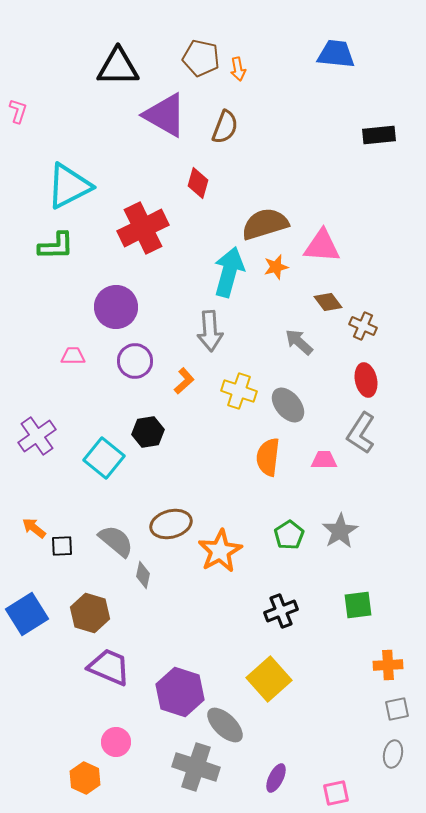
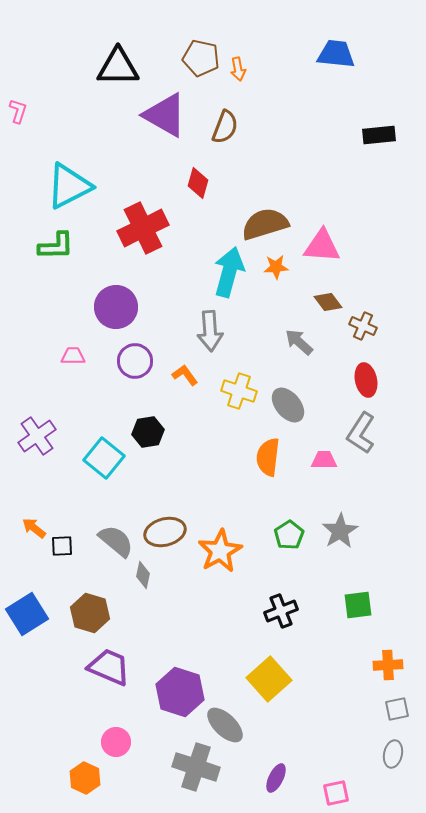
orange star at (276, 267): rotated 10 degrees clockwise
orange L-shape at (184, 381): moved 1 px right, 6 px up; rotated 84 degrees counterclockwise
brown ellipse at (171, 524): moved 6 px left, 8 px down
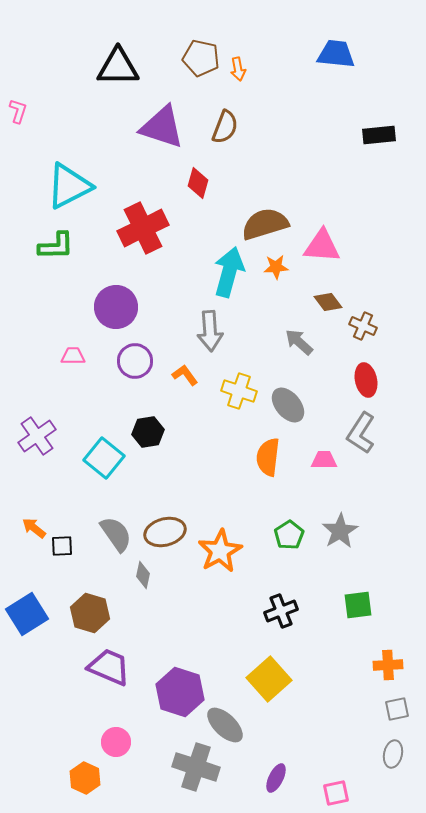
purple triangle at (165, 115): moved 3 px left, 12 px down; rotated 12 degrees counterclockwise
gray semicircle at (116, 541): moved 7 px up; rotated 15 degrees clockwise
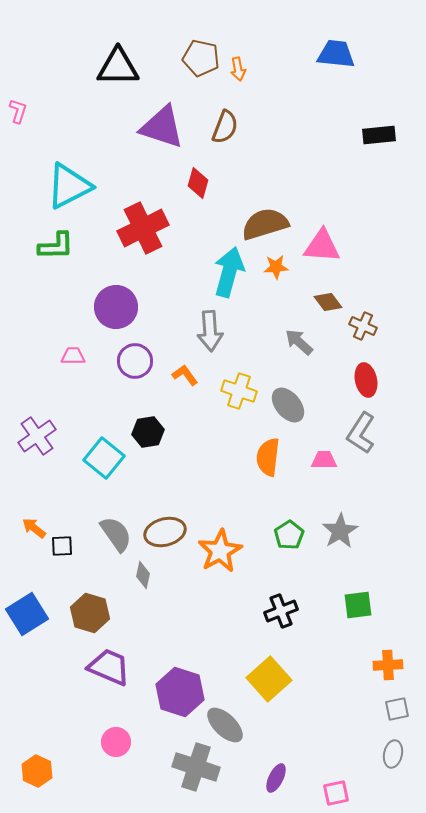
orange hexagon at (85, 778): moved 48 px left, 7 px up
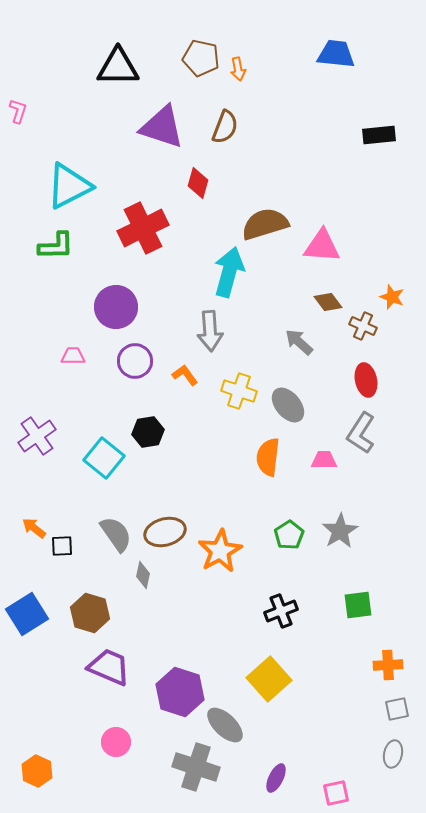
orange star at (276, 267): moved 116 px right, 30 px down; rotated 25 degrees clockwise
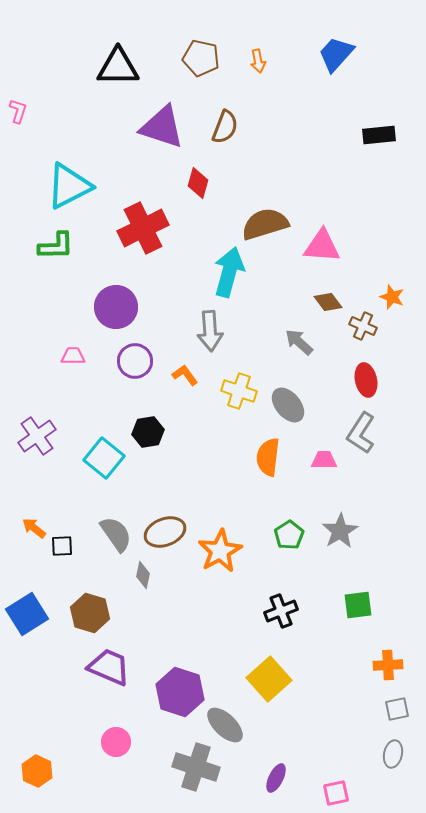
blue trapezoid at (336, 54): rotated 54 degrees counterclockwise
orange arrow at (238, 69): moved 20 px right, 8 px up
brown ellipse at (165, 532): rotated 6 degrees counterclockwise
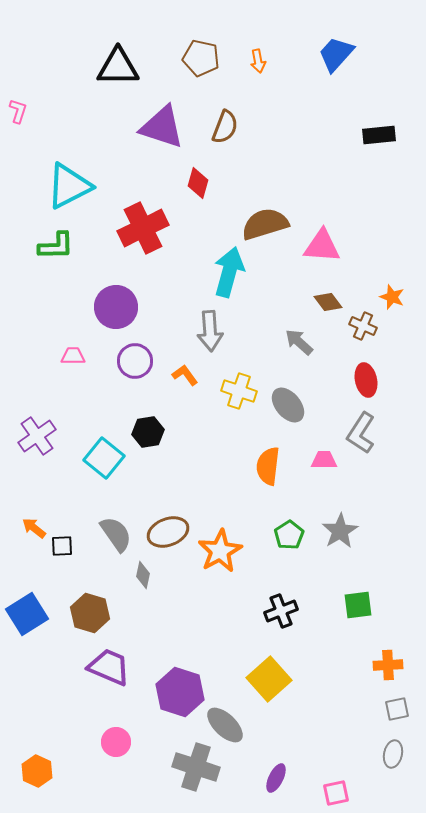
orange semicircle at (268, 457): moved 9 px down
brown ellipse at (165, 532): moved 3 px right
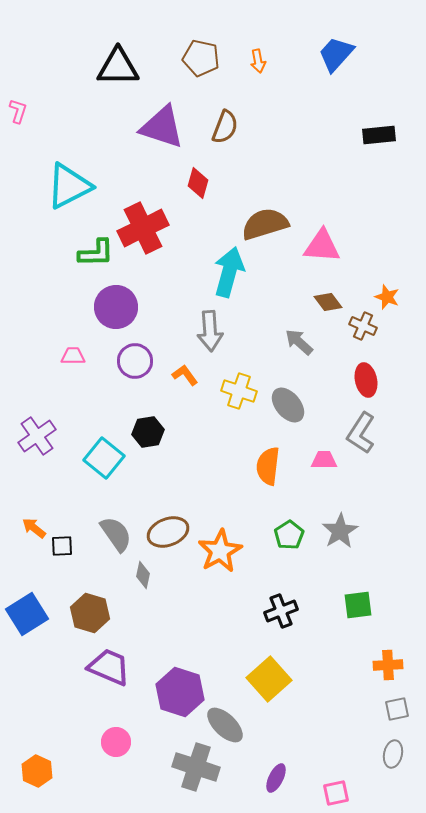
green L-shape at (56, 246): moved 40 px right, 7 px down
orange star at (392, 297): moved 5 px left
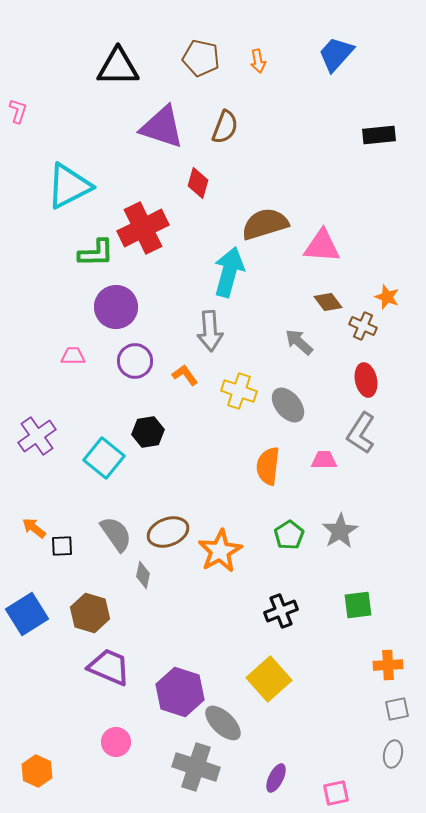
gray ellipse at (225, 725): moved 2 px left, 2 px up
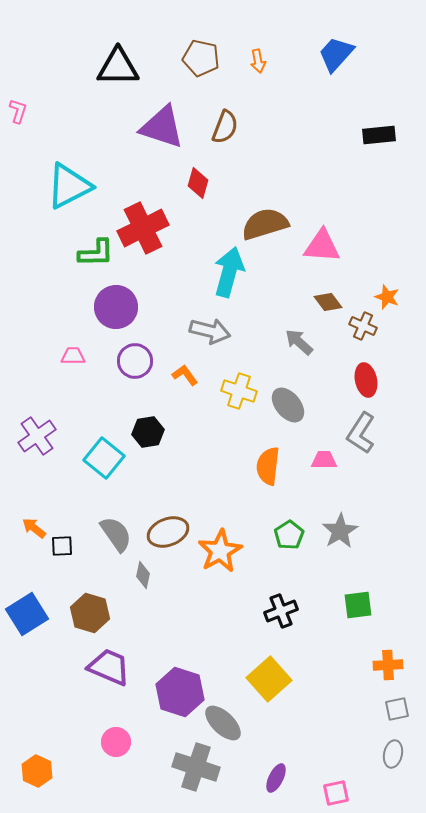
gray arrow at (210, 331): rotated 72 degrees counterclockwise
